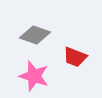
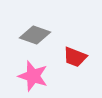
pink star: moved 1 px left
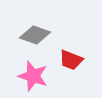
red trapezoid: moved 4 px left, 3 px down
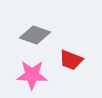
pink star: moved 1 px left, 1 px up; rotated 16 degrees counterclockwise
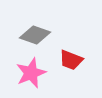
pink star: moved 1 px left, 2 px up; rotated 24 degrees counterclockwise
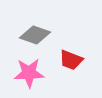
pink star: moved 2 px left; rotated 20 degrees clockwise
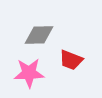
gray diamond: moved 4 px right; rotated 20 degrees counterclockwise
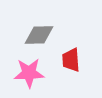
red trapezoid: rotated 65 degrees clockwise
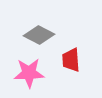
gray diamond: rotated 28 degrees clockwise
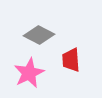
pink star: rotated 24 degrees counterclockwise
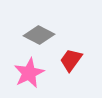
red trapezoid: rotated 40 degrees clockwise
